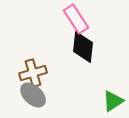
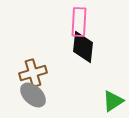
pink rectangle: moved 3 px right, 3 px down; rotated 36 degrees clockwise
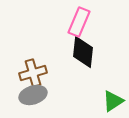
pink rectangle: rotated 20 degrees clockwise
black diamond: moved 5 px down
gray ellipse: rotated 60 degrees counterclockwise
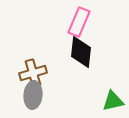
black diamond: moved 2 px left
gray ellipse: rotated 68 degrees counterclockwise
green triangle: rotated 20 degrees clockwise
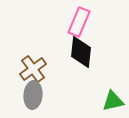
brown cross: moved 4 px up; rotated 20 degrees counterclockwise
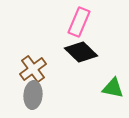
black diamond: rotated 52 degrees counterclockwise
green triangle: moved 13 px up; rotated 25 degrees clockwise
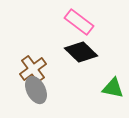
pink rectangle: rotated 76 degrees counterclockwise
gray ellipse: moved 3 px right, 5 px up; rotated 32 degrees counterclockwise
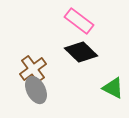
pink rectangle: moved 1 px up
green triangle: rotated 15 degrees clockwise
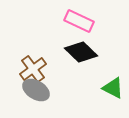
pink rectangle: rotated 12 degrees counterclockwise
gray ellipse: rotated 32 degrees counterclockwise
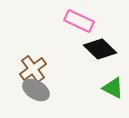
black diamond: moved 19 px right, 3 px up
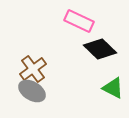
gray ellipse: moved 4 px left, 1 px down
